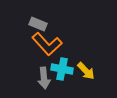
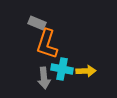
gray rectangle: moved 1 px left, 1 px up
orange L-shape: rotated 60 degrees clockwise
yellow arrow: rotated 48 degrees counterclockwise
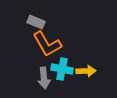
gray rectangle: moved 1 px left, 1 px up
orange L-shape: rotated 48 degrees counterclockwise
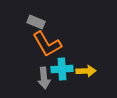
cyan cross: rotated 15 degrees counterclockwise
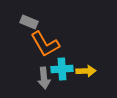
gray rectangle: moved 7 px left
orange L-shape: moved 2 px left
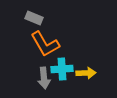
gray rectangle: moved 5 px right, 4 px up
yellow arrow: moved 2 px down
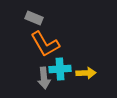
cyan cross: moved 2 px left
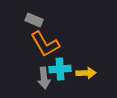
gray rectangle: moved 2 px down
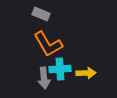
gray rectangle: moved 7 px right, 6 px up
orange L-shape: moved 3 px right
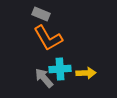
orange L-shape: moved 6 px up
gray arrow: rotated 145 degrees clockwise
